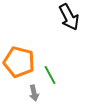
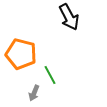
orange pentagon: moved 2 px right, 8 px up
gray arrow: rotated 35 degrees clockwise
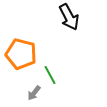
gray arrow: rotated 14 degrees clockwise
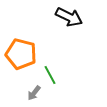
black arrow: rotated 36 degrees counterclockwise
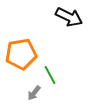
orange pentagon: rotated 24 degrees counterclockwise
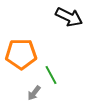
orange pentagon: rotated 8 degrees clockwise
green line: moved 1 px right
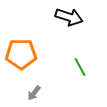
black arrow: rotated 8 degrees counterclockwise
green line: moved 29 px right, 8 px up
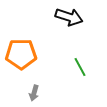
gray arrow: rotated 21 degrees counterclockwise
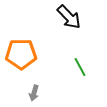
black arrow: rotated 28 degrees clockwise
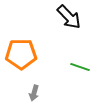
green line: rotated 42 degrees counterclockwise
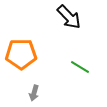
green line: rotated 12 degrees clockwise
